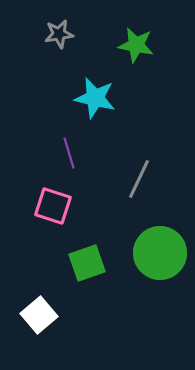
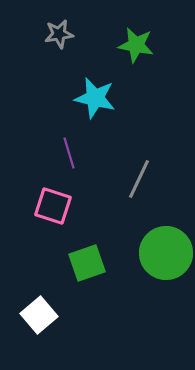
green circle: moved 6 px right
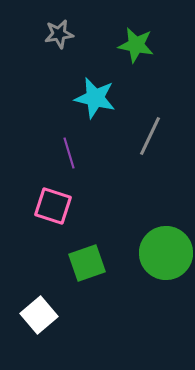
gray line: moved 11 px right, 43 px up
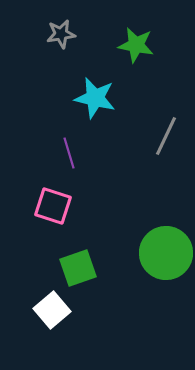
gray star: moved 2 px right
gray line: moved 16 px right
green square: moved 9 px left, 5 px down
white square: moved 13 px right, 5 px up
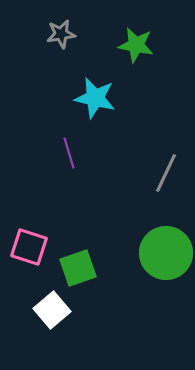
gray line: moved 37 px down
pink square: moved 24 px left, 41 px down
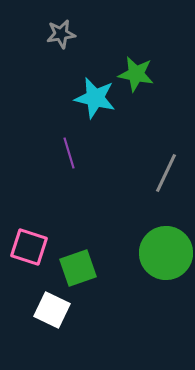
green star: moved 29 px down
white square: rotated 24 degrees counterclockwise
